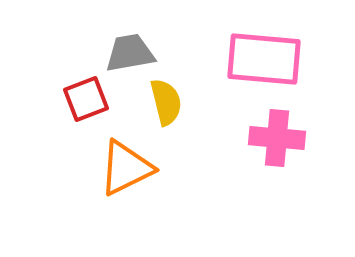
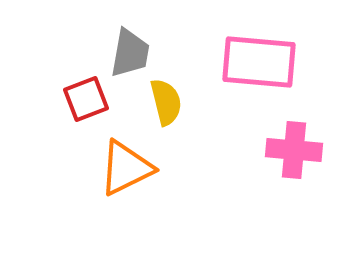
gray trapezoid: rotated 110 degrees clockwise
pink rectangle: moved 5 px left, 3 px down
pink cross: moved 17 px right, 12 px down
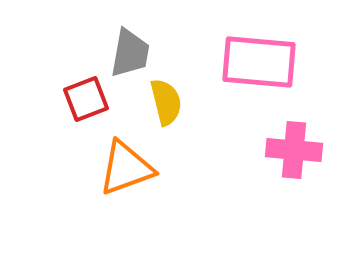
orange triangle: rotated 6 degrees clockwise
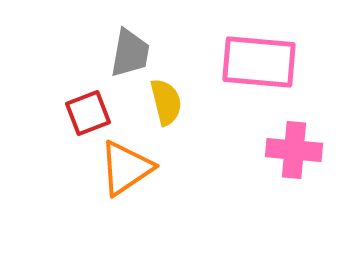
red square: moved 2 px right, 14 px down
orange triangle: rotated 14 degrees counterclockwise
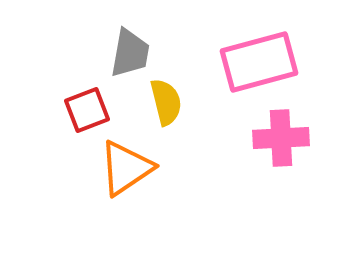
pink rectangle: rotated 20 degrees counterclockwise
red square: moved 1 px left, 3 px up
pink cross: moved 13 px left, 12 px up; rotated 8 degrees counterclockwise
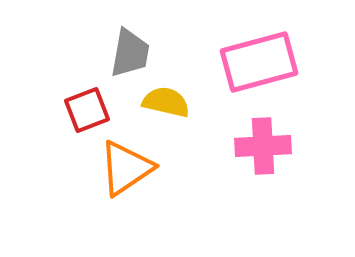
yellow semicircle: rotated 63 degrees counterclockwise
pink cross: moved 18 px left, 8 px down
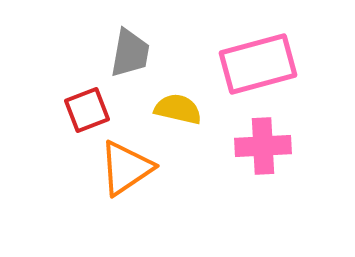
pink rectangle: moved 1 px left, 2 px down
yellow semicircle: moved 12 px right, 7 px down
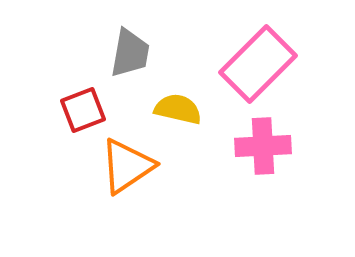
pink rectangle: rotated 30 degrees counterclockwise
red square: moved 4 px left
orange triangle: moved 1 px right, 2 px up
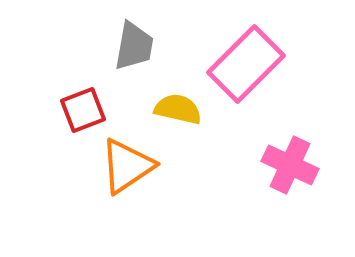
gray trapezoid: moved 4 px right, 7 px up
pink rectangle: moved 12 px left
pink cross: moved 27 px right, 19 px down; rotated 28 degrees clockwise
